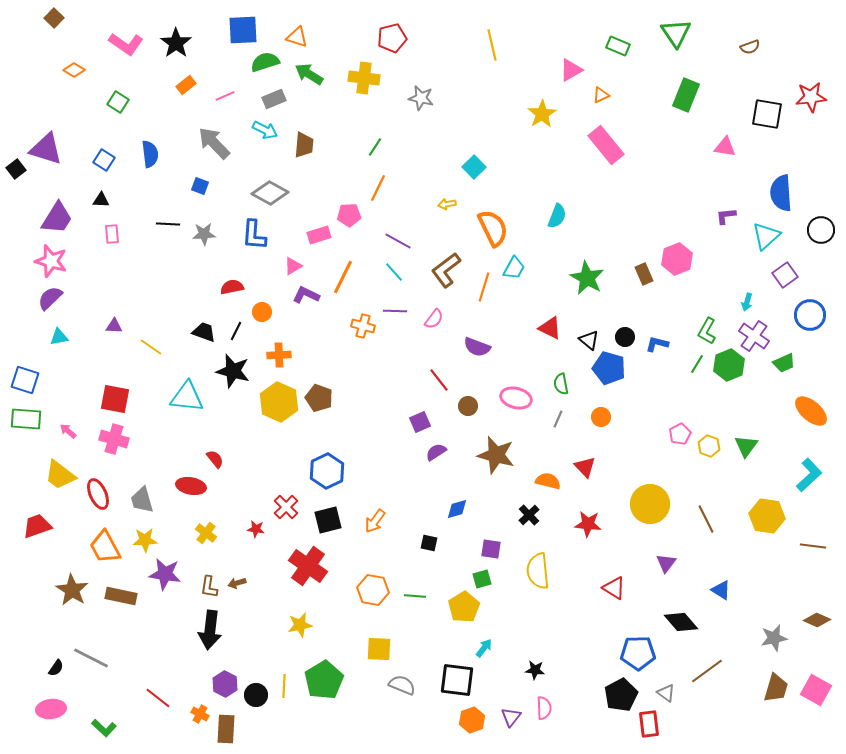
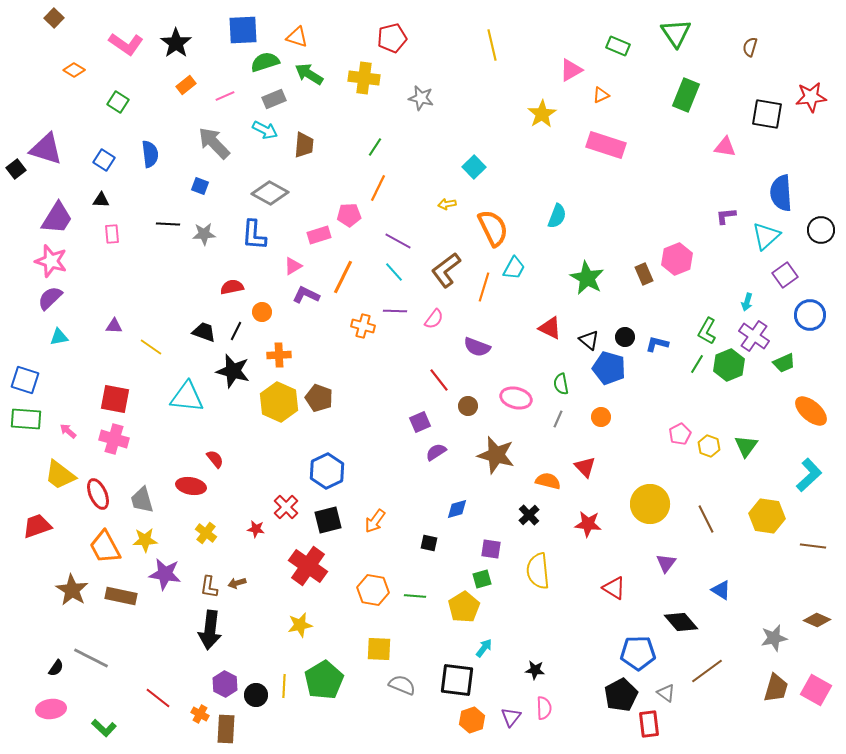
brown semicircle at (750, 47): rotated 126 degrees clockwise
pink rectangle at (606, 145): rotated 33 degrees counterclockwise
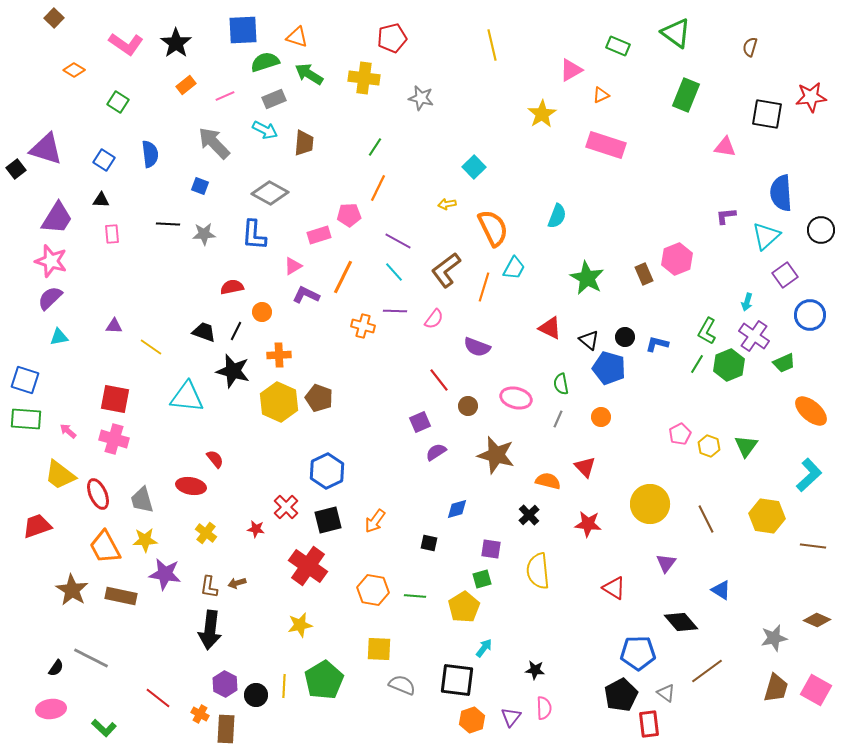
green triangle at (676, 33): rotated 20 degrees counterclockwise
brown trapezoid at (304, 145): moved 2 px up
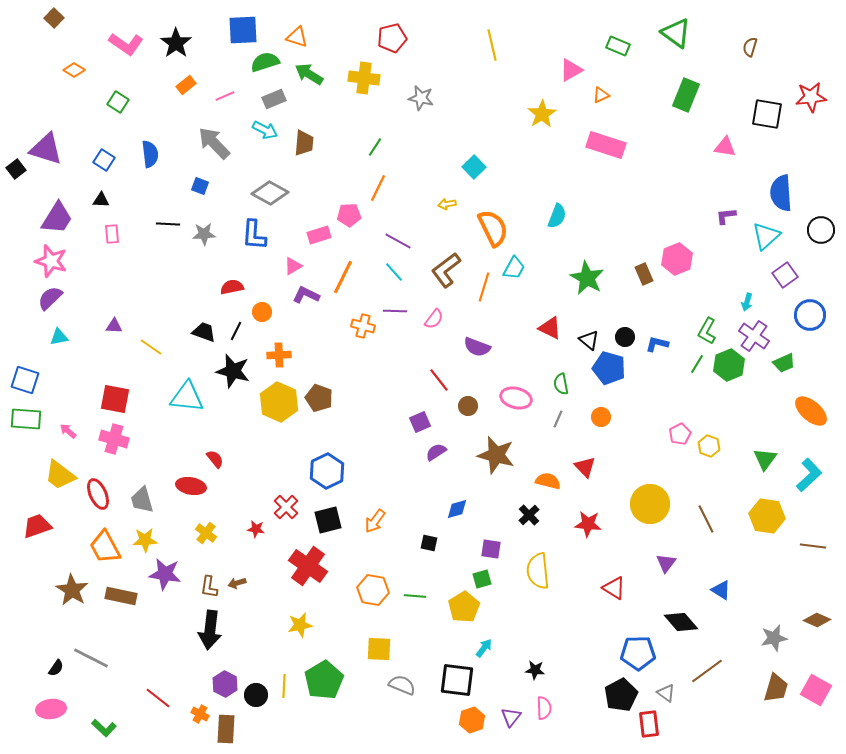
green triangle at (746, 446): moved 19 px right, 13 px down
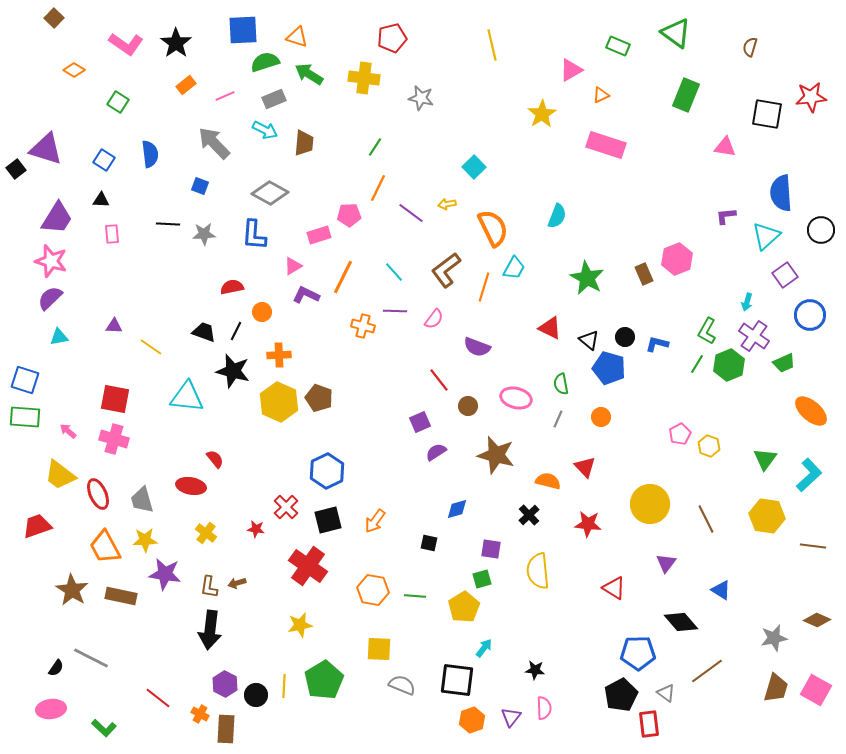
purple line at (398, 241): moved 13 px right, 28 px up; rotated 8 degrees clockwise
green rectangle at (26, 419): moved 1 px left, 2 px up
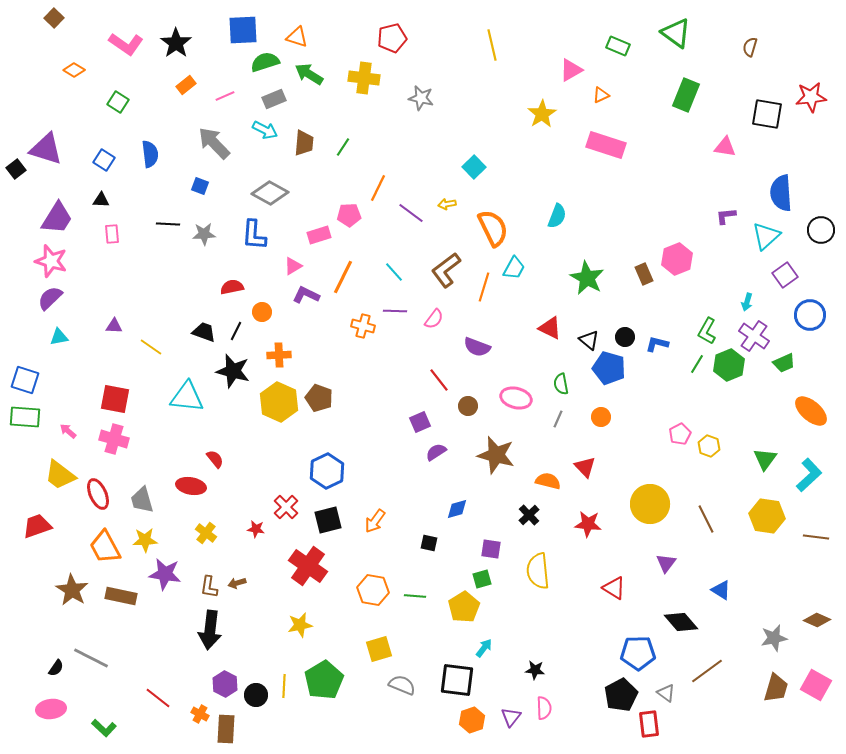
green line at (375, 147): moved 32 px left
brown line at (813, 546): moved 3 px right, 9 px up
yellow square at (379, 649): rotated 20 degrees counterclockwise
pink square at (816, 690): moved 5 px up
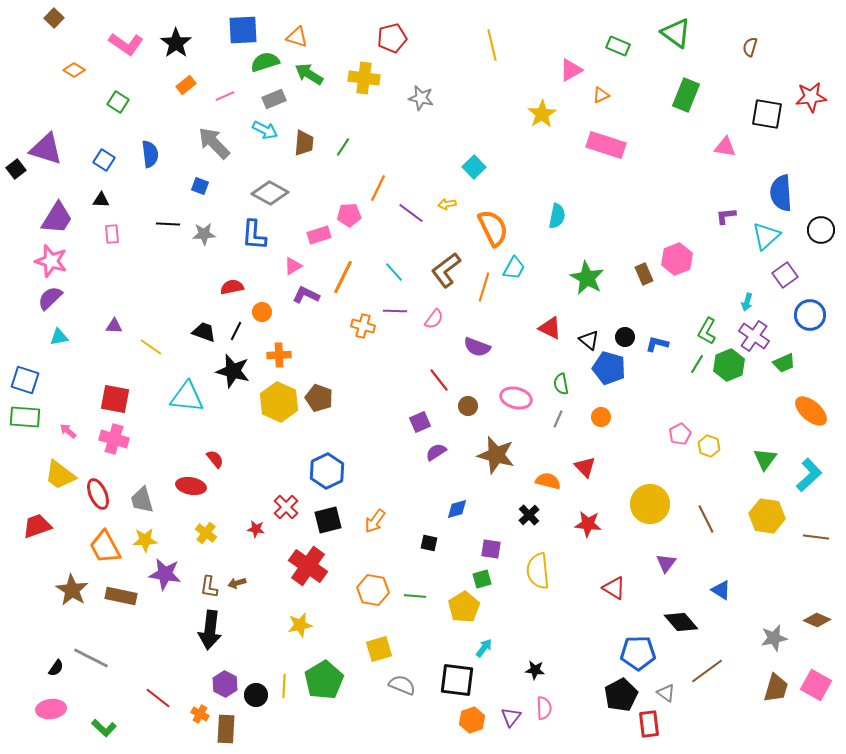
cyan semicircle at (557, 216): rotated 10 degrees counterclockwise
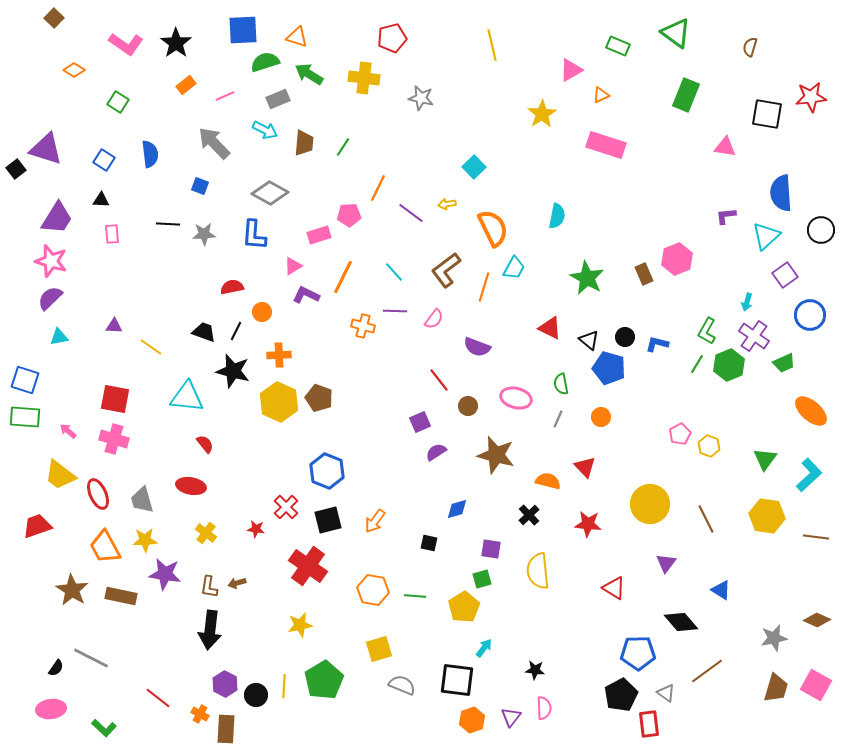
gray rectangle at (274, 99): moved 4 px right
red semicircle at (215, 459): moved 10 px left, 15 px up
blue hexagon at (327, 471): rotated 12 degrees counterclockwise
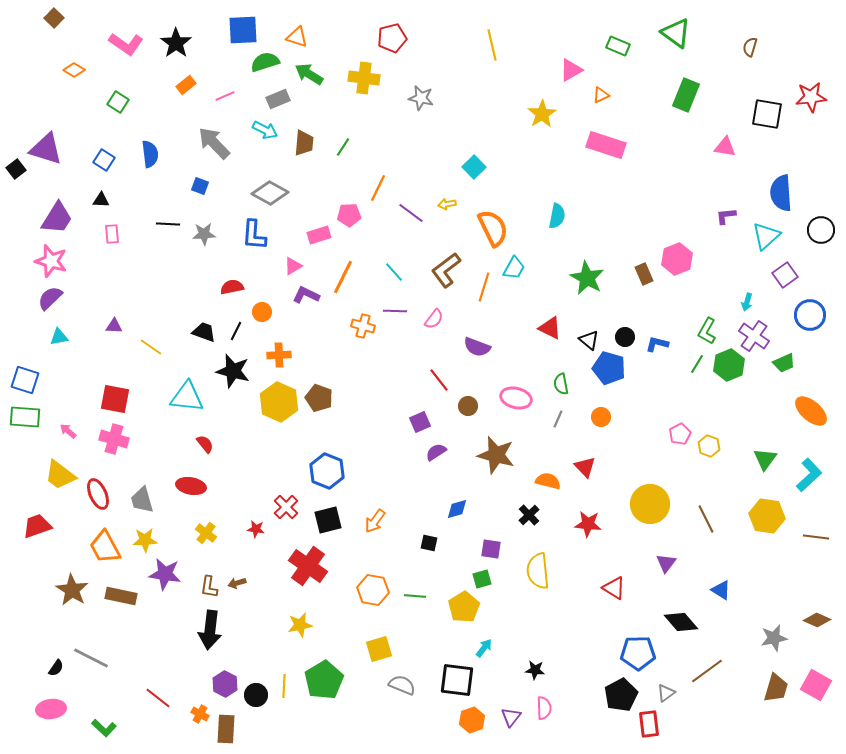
gray triangle at (666, 693): rotated 48 degrees clockwise
